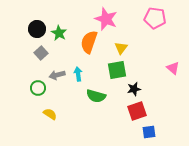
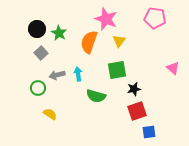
yellow triangle: moved 2 px left, 7 px up
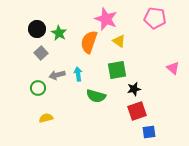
yellow triangle: rotated 32 degrees counterclockwise
yellow semicircle: moved 4 px left, 4 px down; rotated 48 degrees counterclockwise
